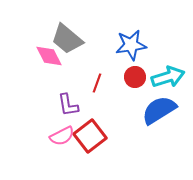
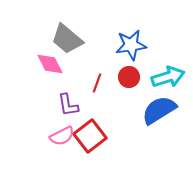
pink diamond: moved 1 px right, 8 px down
red circle: moved 6 px left
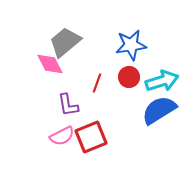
gray trapezoid: moved 2 px left, 3 px down; rotated 100 degrees clockwise
cyan arrow: moved 6 px left, 4 px down
red square: moved 1 px right, 1 px down; rotated 16 degrees clockwise
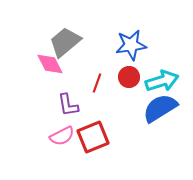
blue semicircle: moved 1 px right, 2 px up
red square: moved 2 px right
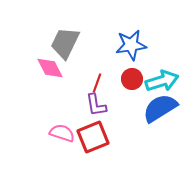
gray trapezoid: moved 1 px down; rotated 24 degrees counterclockwise
pink diamond: moved 4 px down
red circle: moved 3 px right, 2 px down
purple L-shape: moved 28 px right
pink semicircle: moved 3 px up; rotated 135 degrees counterclockwise
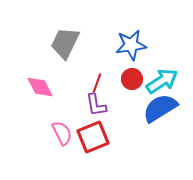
pink diamond: moved 10 px left, 19 px down
cyan arrow: rotated 16 degrees counterclockwise
pink semicircle: rotated 45 degrees clockwise
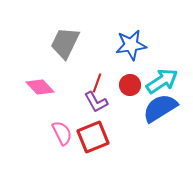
red circle: moved 2 px left, 6 px down
pink diamond: rotated 16 degrees counterclockwise
purple L-shape: moved 3 px up; rotated 20 degrees counterclockwise
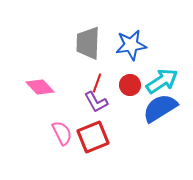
gray trapezoid: moved 23 px right; rotated 24 degrees counterclockwise
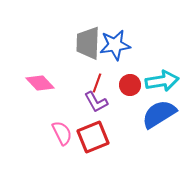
blue star: moved 16 px left
cyan arrow: rotated 24 degrees clockwise
pink diamond: moved 4 px up
blue semicircle: moved 1 px left, 6 px down
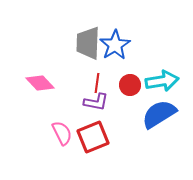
blue star: rotated 24 degrees counterclockwise
red line: rotated 12 degrees counterclockwise
purple L-shape: rotated 50 degrees counterclockwise
